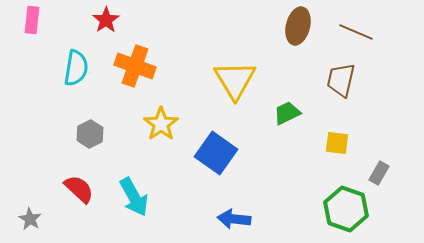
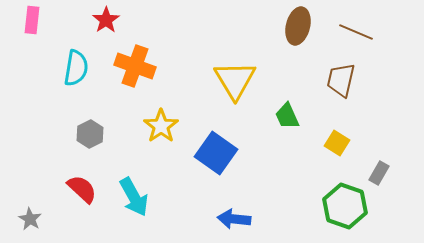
green trapezoid: moved 3 px down; rotated 88 degrees counterclockwise
yellow star: moved 2 px down
yellow square: rotated 25 degrees clockwise
red semicircle: moved 3 px right
green hexagon: moved 1 px left, 3 px up
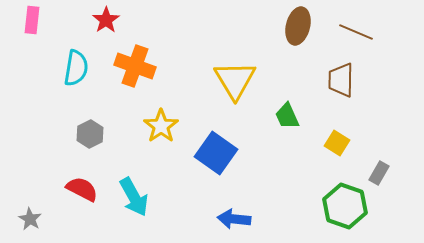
brown trapezoid: rotated 12 degrees counterclockwise
red semicircle: rotated 16 degrees counterclockwise
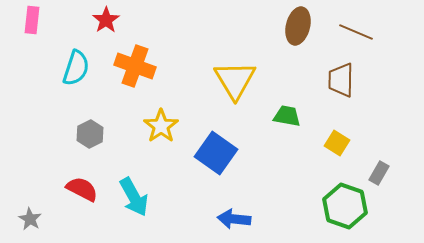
cyan semicircle: rotated 9 degrees clockwise
green trapezoid: rotated 124 degrees clockwise
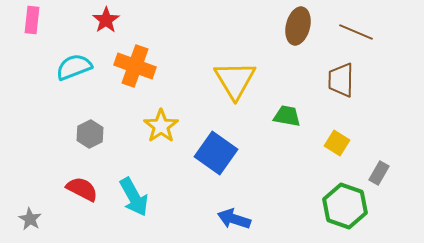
cyan semicircle: moved 2 px left, 1 px up; rotated 129 degrees counterclockwise
blue arrow: rotated 12 degrees clockwise
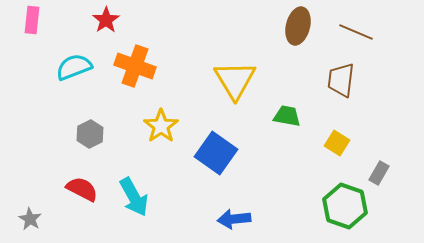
brown trapezoid: rotated 6 degrees clockwise
blue arrow: rotated 24 degrees counterclockwise
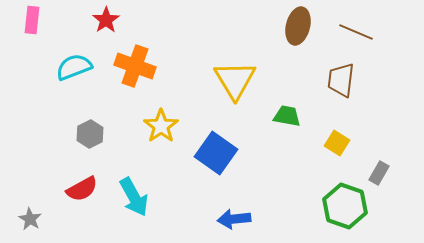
red semicircle: rotated 124 degrees clockwise
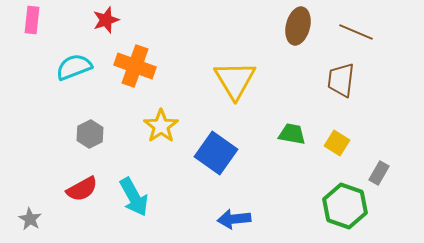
red star: rotated 16 degrees clockwise
green trapezoid: moved 5 px right, 18 px down
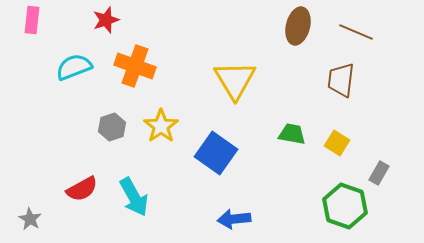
gray hexagon: moved 22 px right, 7 px up; rotated 8 degrees clockwise
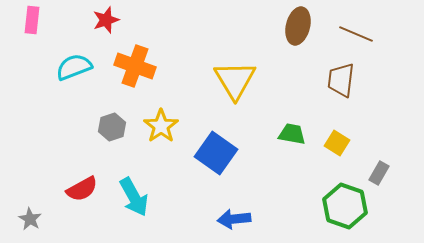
brown line: moved 2 px down
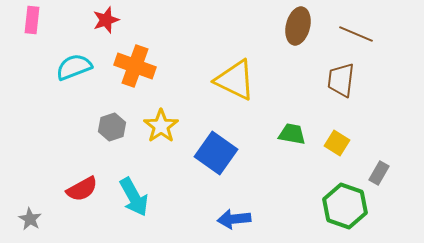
yellow triangle: rotated 33 degrees counterclockwise
